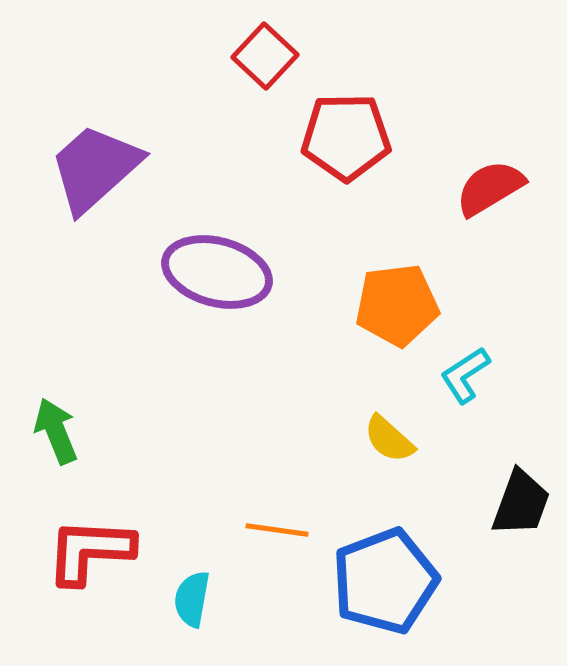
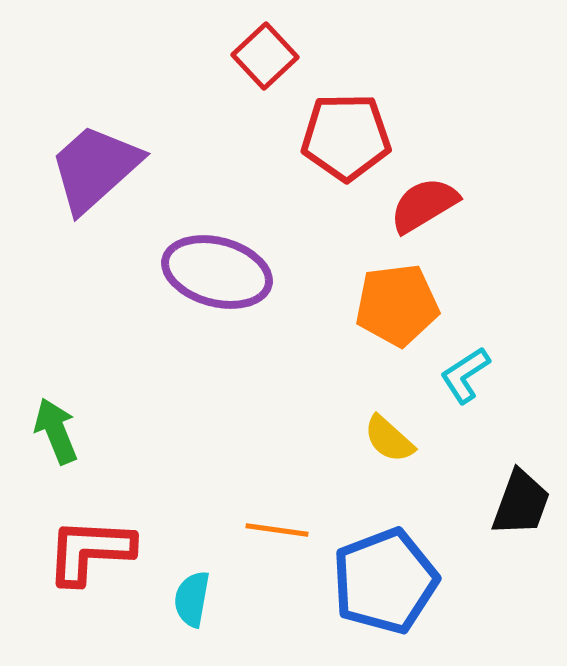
red square: rotated 4 degrees clockwise
red semicircle: moved 66 px left, 17 px down
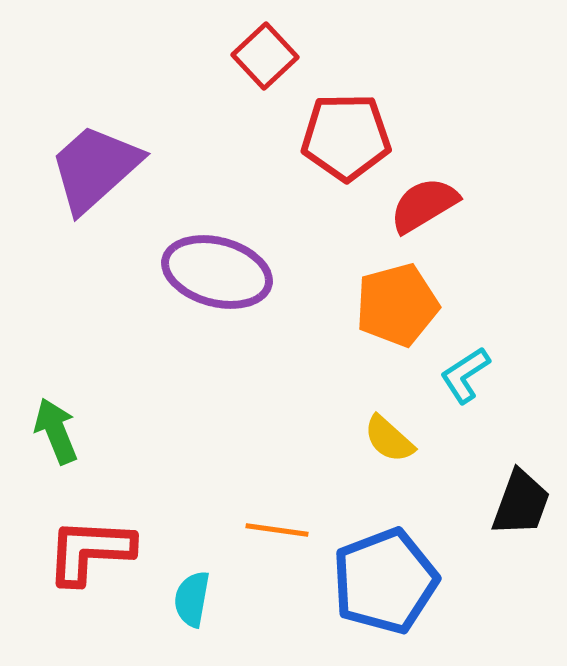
orange pentagon: rotated 8 degrees counterclockwise
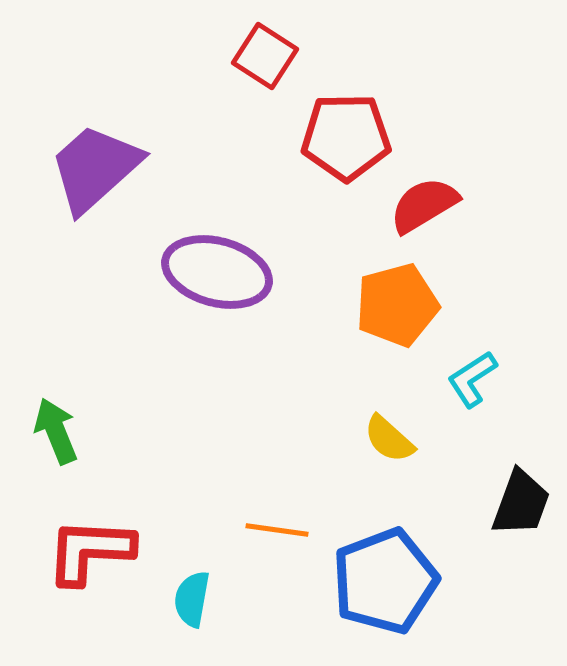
red square: rotated 14 degrees counterclockwise
cyan L-shape: moved 7 px right, 4 px down
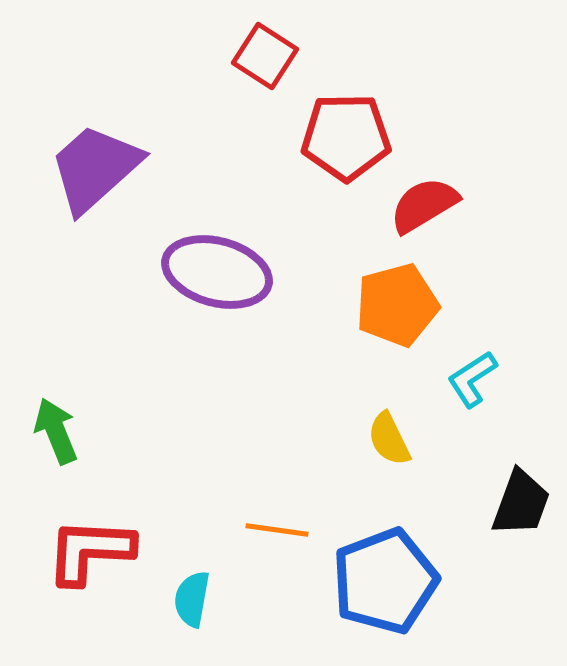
yellow semicircle: rotated 22 degrees clockwise
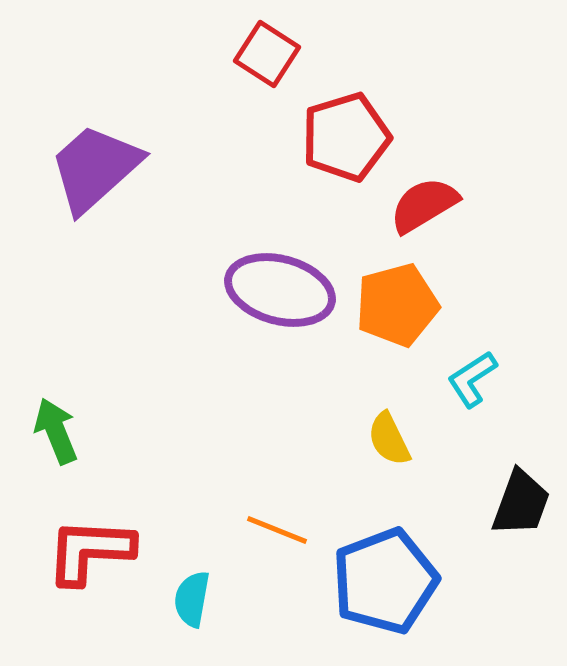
red square: moved 2 px right, 2 px up
red pentagon: rotated 16 degrees counterclockwise
purple ellipse: moved 63 px right, 18 px down
orange line: rotated 14 degrees clockwise
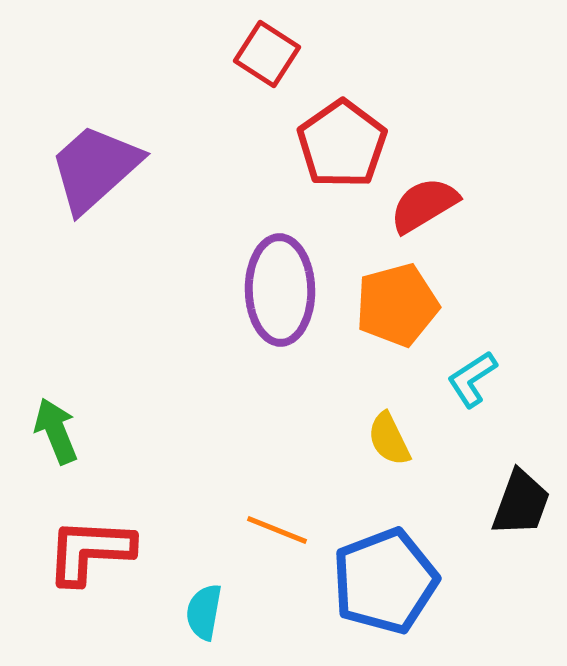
red pentagon: moved 4 px left, 7 px down; rotated 18 degrees counterclockwise
purple ellipse: rotated 74 degrees clockwise
cyan semicircle: moved 12 px right, 13 px down
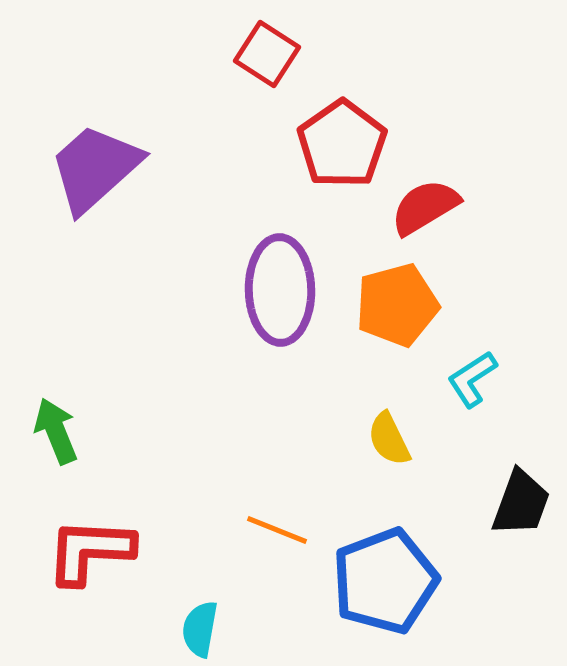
red semicircle: moved 1 px right, 2 px down
cyan semicircle: moved 4 px left, 17 px down
